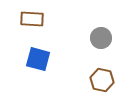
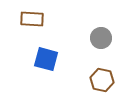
blue square: moved 8 px right
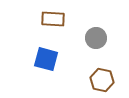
brown rectangle: moved 21 px right
gray circle: moved 5 px left
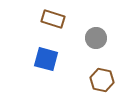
brown rectangle: rotated 15 degrees clockwise
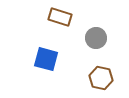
brown rectangle: moved 7 px right, 2 px up
brown hexagon: moved 1 px left, 2 px up
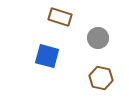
gray circle: moved 2 px right
blue square: moved 1 px right, 3 px up
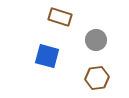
gray circle: moved 2 px left, 2 px down
brown hexagon: moved 4 px left; rotated 20 degrees counterclockwise
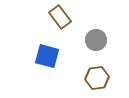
brown rectangle: rotated 35 degrees clockwise
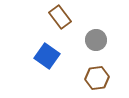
blue square: rotated 20 degrees clockwise
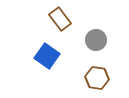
brown rectangle: moved 2 px down
brown hexagon: rotated 15 degrees clockwise
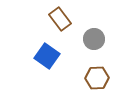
gray circle: moved 2 px left, 1 px up
brown hexagon: rotated 10 degrees counterclockwise
